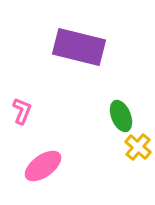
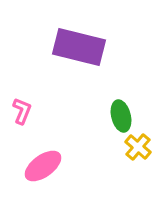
green ellipse: rotated 8 degrees clockwise
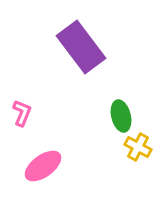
purple rectangle: moved 2 px right; rotated 39 degrees clockwise
pink L-shape: moved 2 px down
yellow cross: rotated 12 degrees counterclockwise
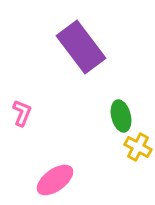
pink ellipse: moved 12 px right, 14 px down
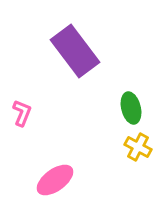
purple rectangle: moved 6 px left, 4 px down
green ellipse: moved 10 px right, 8 px up
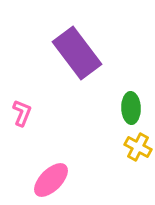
purple rectangle: moved 2 px right, 2 px down
green ellipse: rotated 12 degrees clockwise
pink ellipse: moved 4 px left; rotated 9 degrees counterclockwise
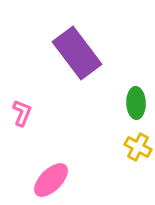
green ellipse: moved 5 px right, 5 px up
